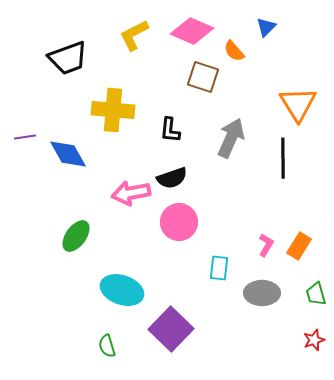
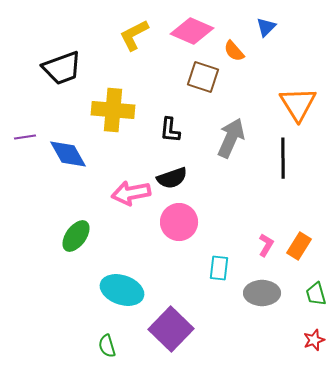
black trapezoid: moved 6 px left, 10 px down
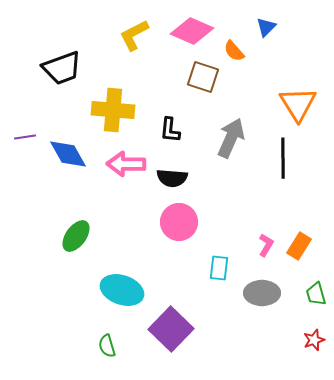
black semicircle: rotated 24 degrees clockwise
pink arrow: moved 5 px left, 29 px up; rotated 12 degrees clockwise
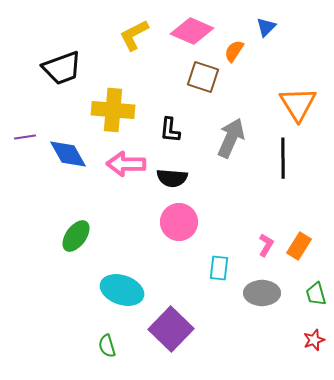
orange semicircle: rotated 75 degrees clockwise
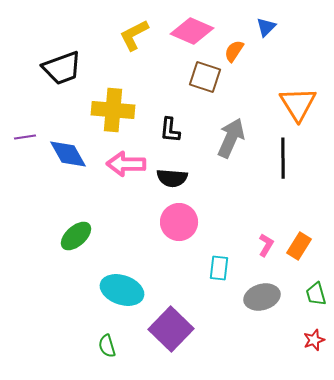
brown square: moved 2 px right
green ellipse: rotated 12 degrees clockwise
gray ellipse: moved 4 px down; rotated 16 degrees counterclockwise
